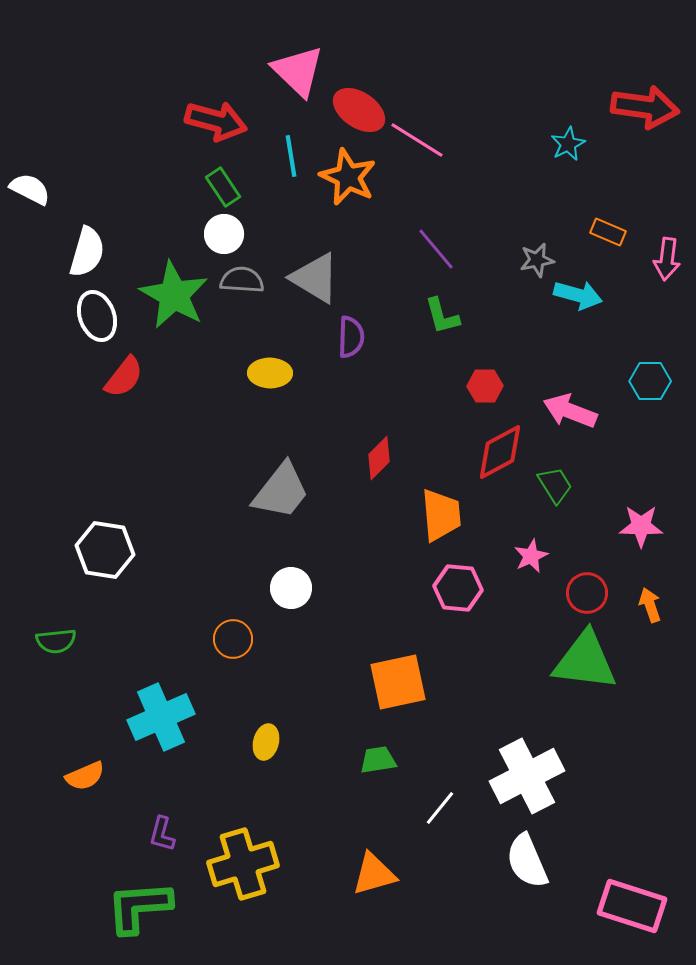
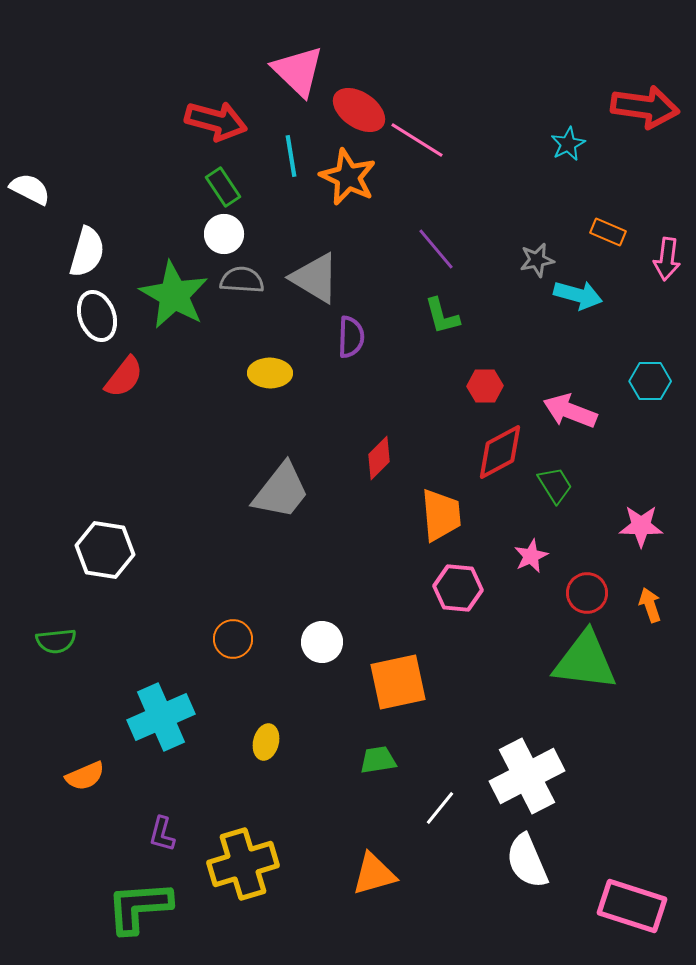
white circle at (291, 588): moved 31 px right, 54 px down
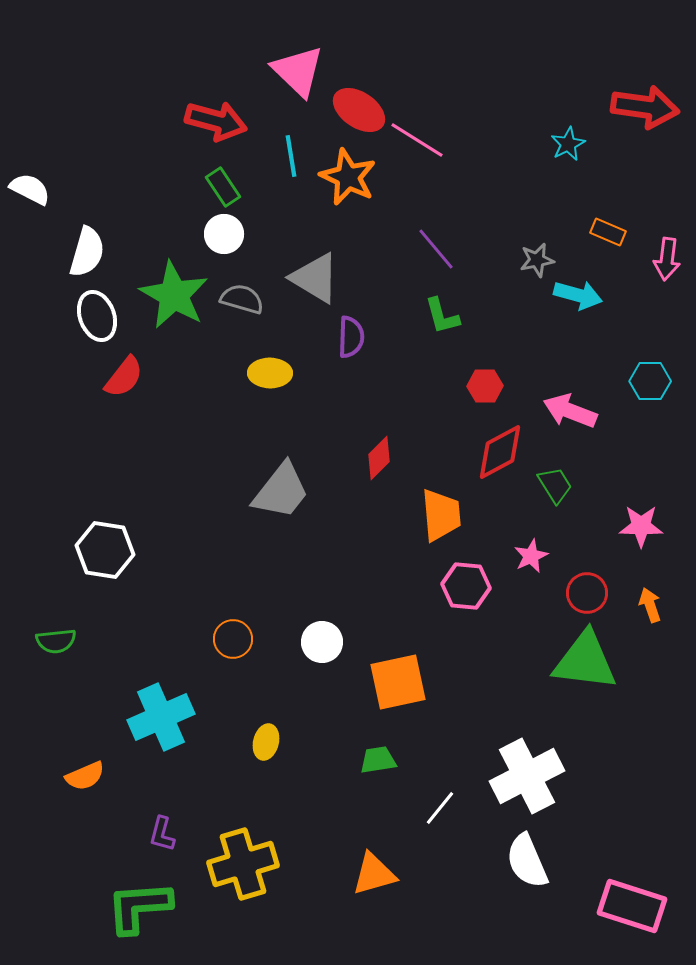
gray semicircle at (242, 280): moved 19 px down; rotated 12 degrees clockwise
pink hexagon at (458, 588): moved 8 px right, 2 px up
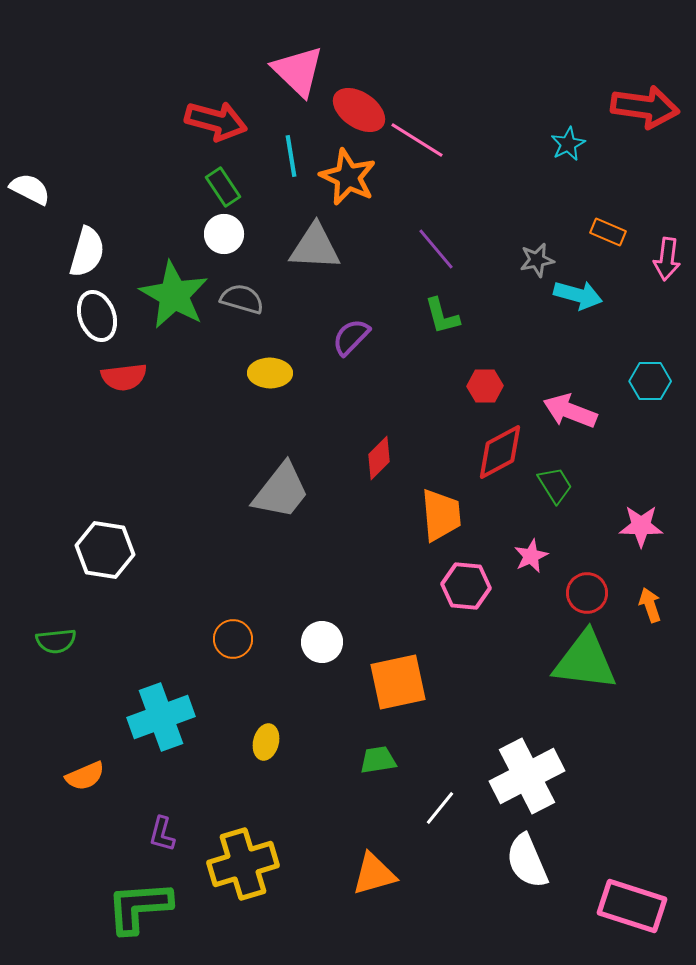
gray triangle at (315, 278): moved 31 px up; rotated 28 degrees counterclockwise
purple semicircle at (351, 337): rotated 138 degrees counterclockwise
red semicircle at (124, 377): rotated 45 degrees clockwise
cyan cross at (161, 717): rotated 4 degrees clockwise
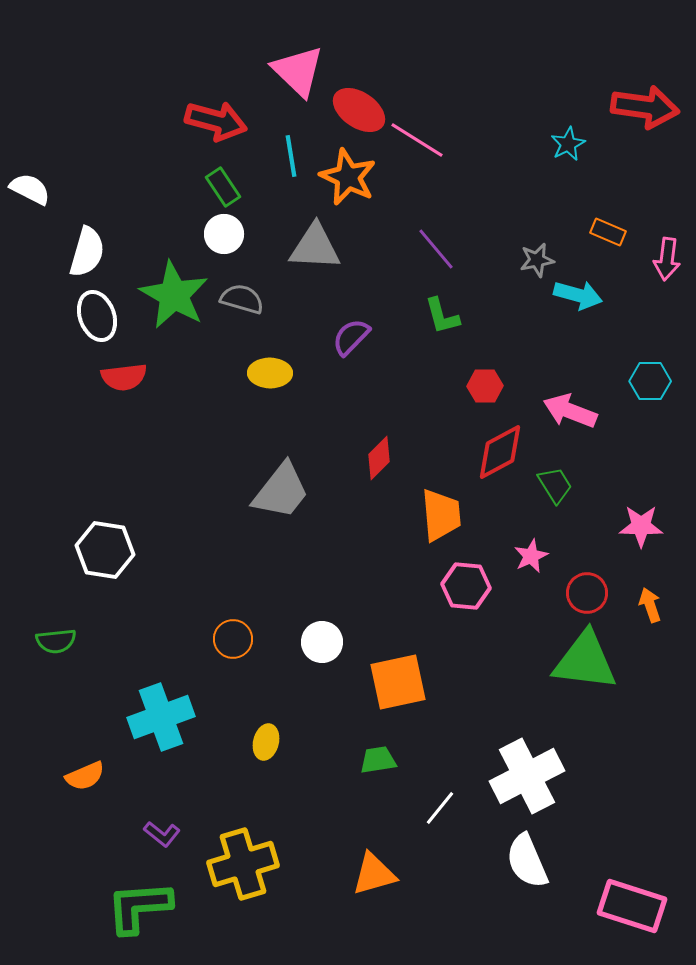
purple L-shape at (162, 834): rotated 66 degrees counterclockwise
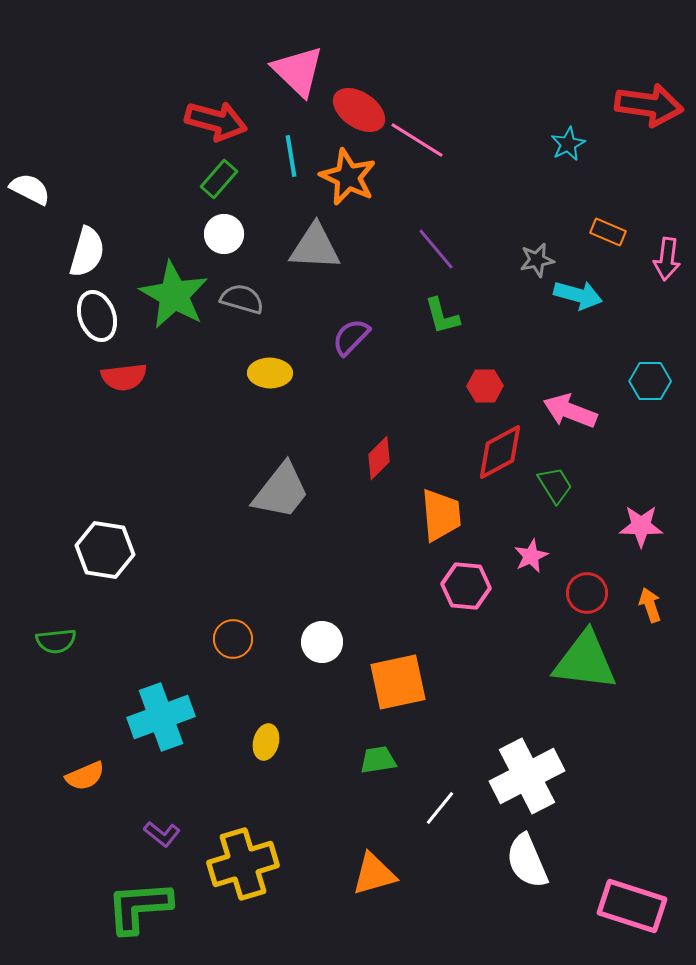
red arrow at (645, 107): moved 4 px right, 2 px up
green rectangle at (223, 187): moved 4 px left, 8 px up; rotated 75 degrees clockwise
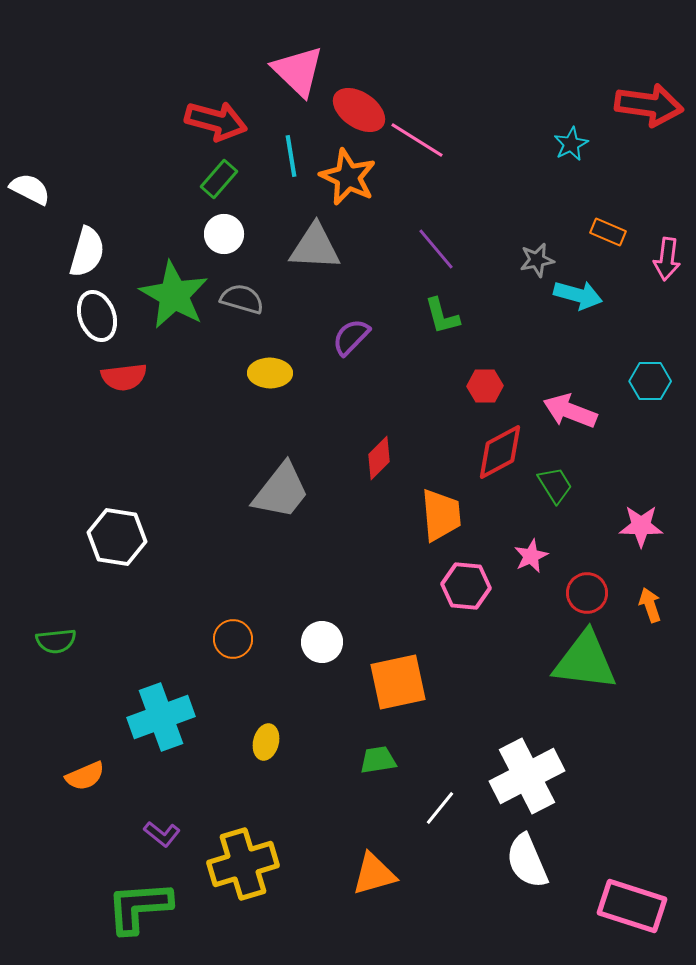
cyan star at (568, 144): moved 3 px right
white hexagon at (105, 550): moved 12 px right, 13 px up
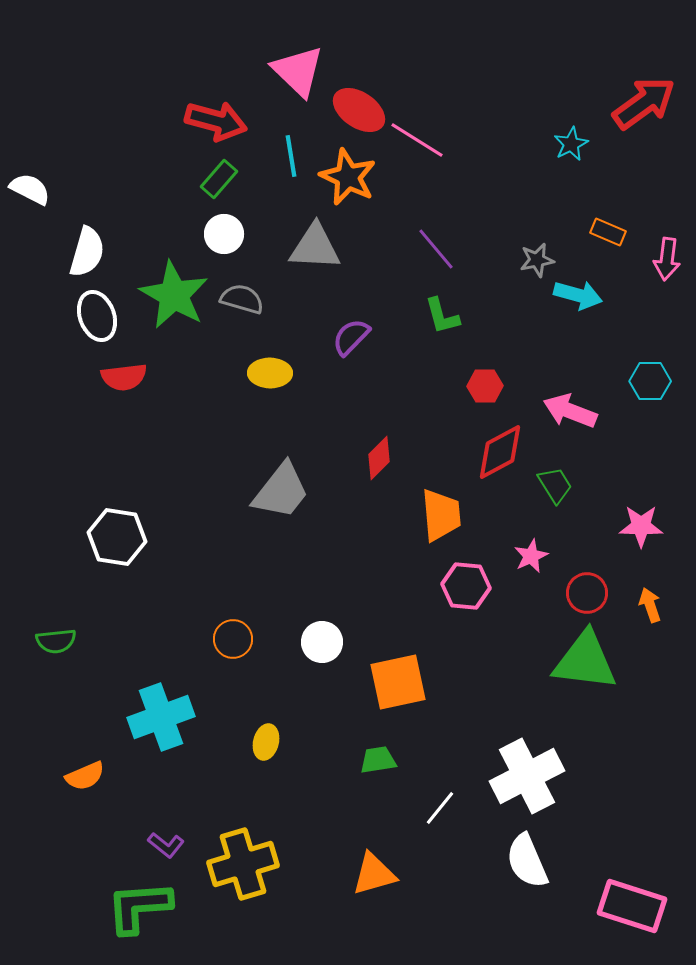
red arrow at (649, 105): moved 5 px left, 2 px up; rotated 44 degrees counterclockwise
purple L-shape at (162, 834): moved 4 px right, 11 px down
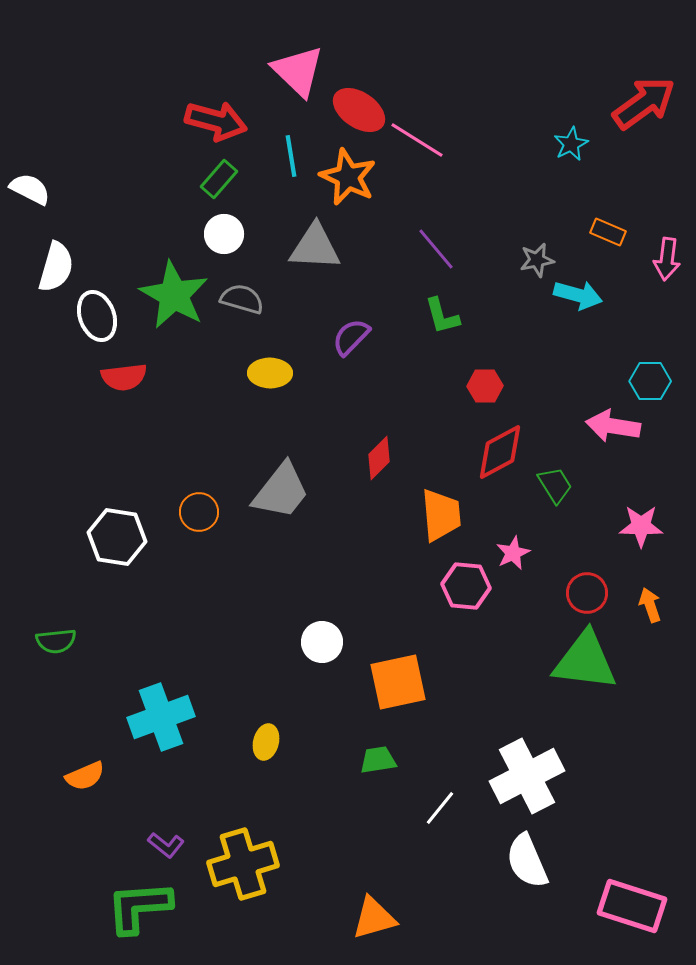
white semicircle at (87, 252): moved 31 px left, 15 px down
pink arrow at (570, 411): moved 43 px right, 15 px down; rotated 12 degrees counterclockwise
pink star at (531, 556): moved 18 px left, 3 px up
orange circle at (233, 639): moved 34 px left, 127 px up
orange triangle at (374, 874): moved 44 px down
